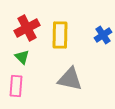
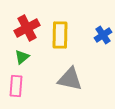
green triangle: rotated 35 degrees clockwise
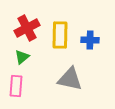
blue cross: moved 13 px left, 5 px down; rotated 36 degrees clockwise
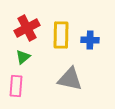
yellow rectangle: moved 1 px right
green triangle: moved 1 px right
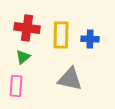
red cross: rotated 35 degrees clockwise
blue cross: moved 1 px up
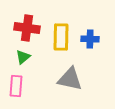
yellow rectangle: moved 2 px down
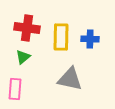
pink rectangle: moved 1 px left, 3 px down
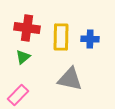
pink rectangle: moved 3 px right, 6 px down; rotated 40 degrees clockwise
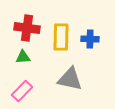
green triangle: rotated 35 degrees clockwise
pink rectangle: moved 4 px right, 4 px up
